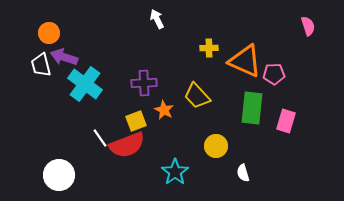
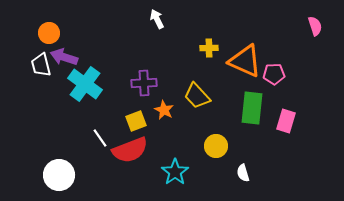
pink semicircle: moved 7 px right
red semicircle: moved 3 px right, 5 px down
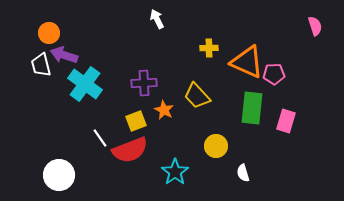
purple arrow: moved 2 px up
orange triangle: moved 2 px right, 1 px down
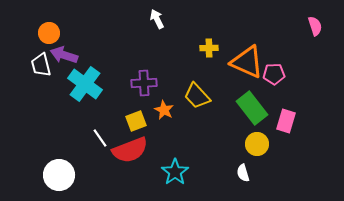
green rectangle: rotated 44 degrees counterclockwise
yellow circle: moved 41 px right, 2 px up
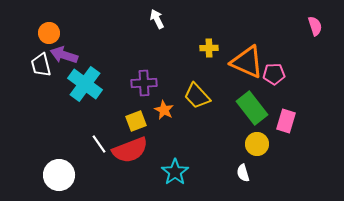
white line: moved 1 px left, 6 px down
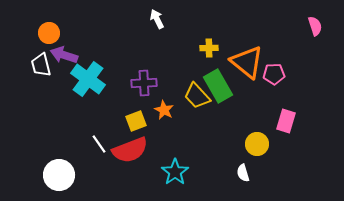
orange triangle: rotated 15 degrees clockwise
cyan cross: moved 3 px right, 5 px up
green rectangle: moved 34 px left, 22 px up; rotated 8 degrees clockwise
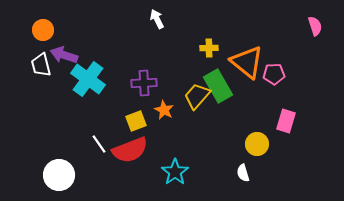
orange circle: moved 6 px left, 3 px up
yellow trapezoid: rotated 84 degrees clockwise
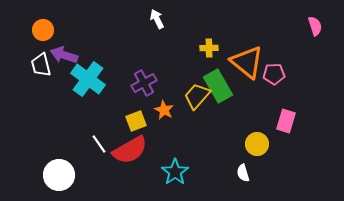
purple cross: rotated 25 degrees counterclockwise
red semicircle: rotated 9 degrees counterclockwise
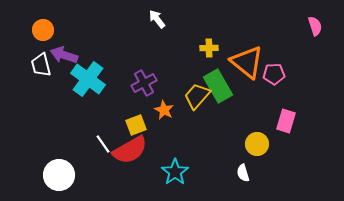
white arrow: rotated 12 degrees counterclockwise
yellow square: moved 4 px down
white line: moved 4 px right
